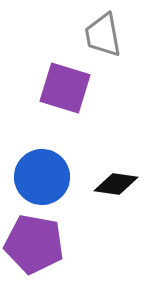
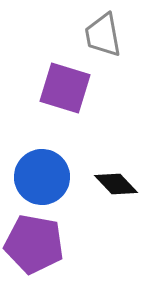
black diamond: rotated 39 degrees clockwise
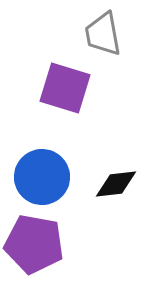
gray trapezoid: moved 1 px up
black diamond: rotated 54 degrees counterclockwise
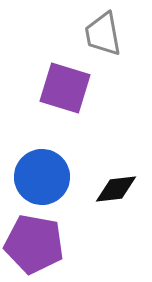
black diamond: moved 5 px down
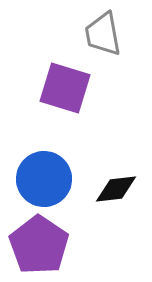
blue circle: moved 2 px right, 2 px down
purple pentagon: moved 5 px right, 1 px down; rotated 24 degrees clockwise
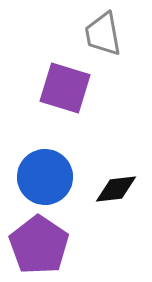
blue circle: moved 1 px right, 2 px up
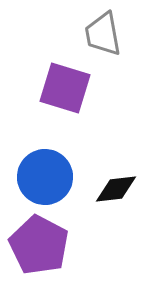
purple pentagon: rotated 6 degrees counterclockwise
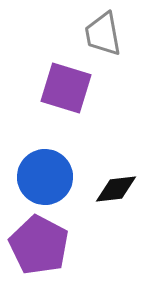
purple square: moved 1 px right
